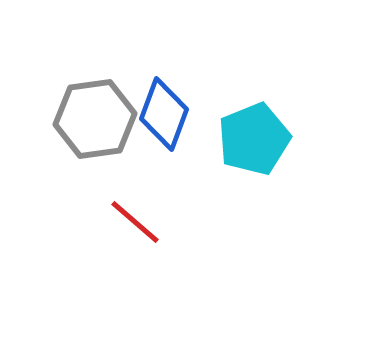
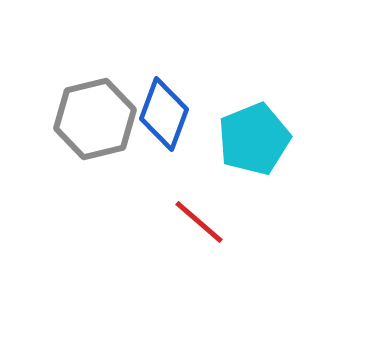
gray hexagon: rotated 6 degrees counterclockwise
red line: moved 64 px right
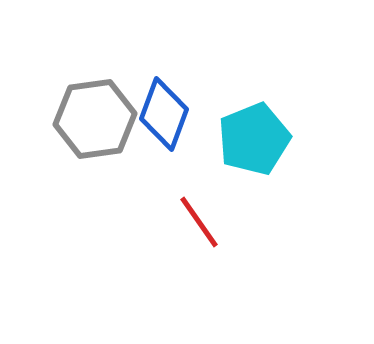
gray hexagon: rotated 6 degrees clockwise
red line: rotated 14 degrees clockwise
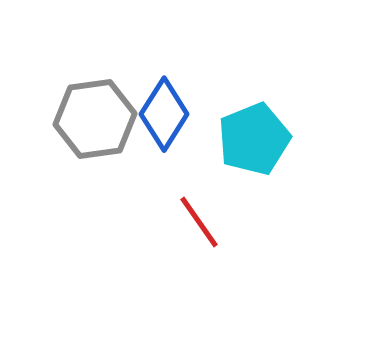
blue diamond: rotated 12 degrees clockwise
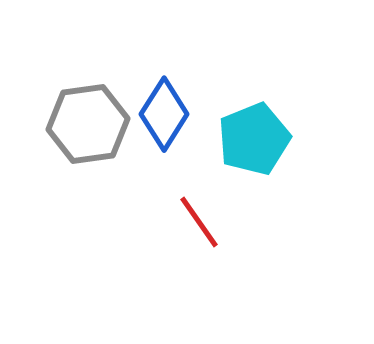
gray hexagon: moved 7 px left, 5 px down
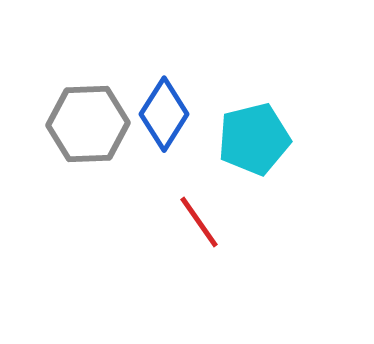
gray hexagon: rotated 6 degrees clockwise
cyan pentagon: rotated 8 degrees clockwise
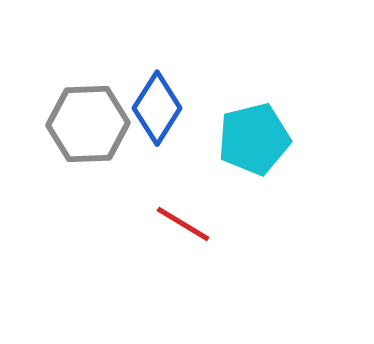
blue diamond: moved 7 px left, 6 px up
red line: moved 16 px left, 2 px down; rotated 24 degrees counterclockwise
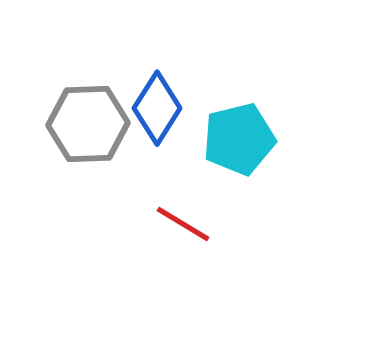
cyan pentagon: moved 15 px left
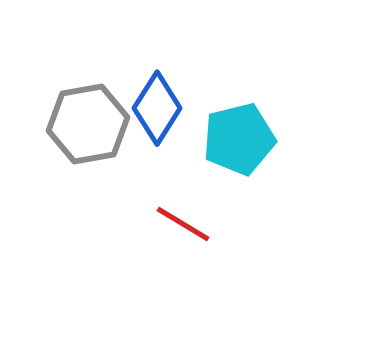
gray hexagon: rotated 8 degrees counterclockwise
